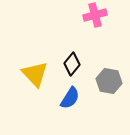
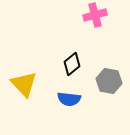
black diamond: rotated 10 degrees clockwise
yellow triangle: moved 11 px left, 10 px down
blue semicircle: moved 1 px left, 1 px down; rotated 65 degrees clockwise
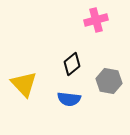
pink cross: moved 1 px right, 5 px down
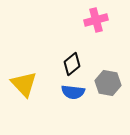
gray hexagon: moved 1 px left, 2 px down
blue semicircle: moved 4 px right, 7 px up
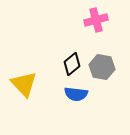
gray hexagon: moved 6 px left, 16 px up
blue semicircle: moved 3 px right, 2 px down
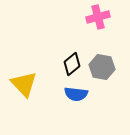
pink cross: moved 2 px right, 3 px up
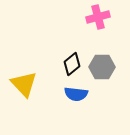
gray hexagon: rotated 10 degrees counterclockwise
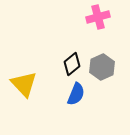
gray hexagon: rotated 25 degrees counterclockwise
blue semicircle: rotated 75 degrees counterclockwise
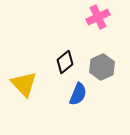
pink cross: rotated 10 degrees counterclockwise
black diamond: moved 7 px left, 2 px up
blue semicircle: moved 2 px right
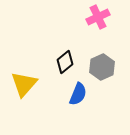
yellow triangle: rotated 24 degrees clockwise
